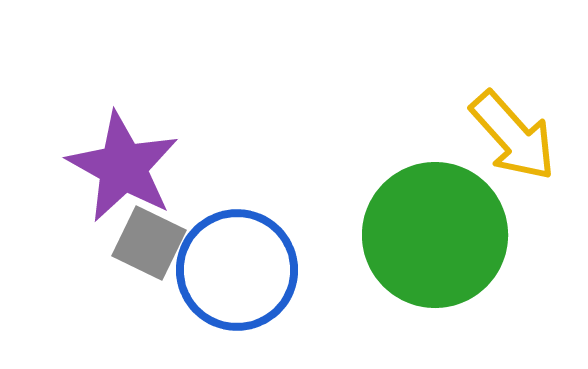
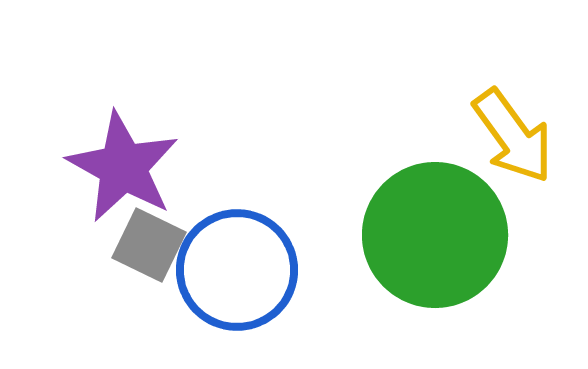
yellow arrow: rotated 6 degrees clockwise
gray square: moved 2 px down
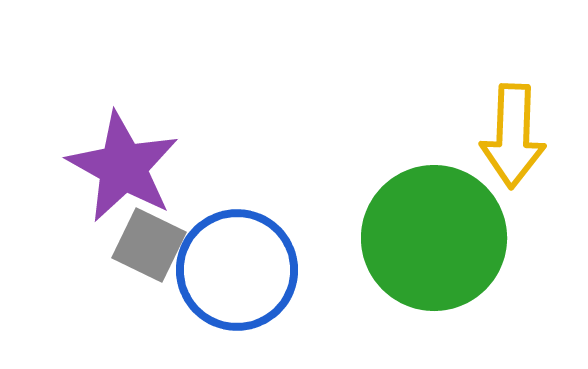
yellow arrow: rotated 38 degrees clockwise
green circle: moved 1 px left, 3 px down
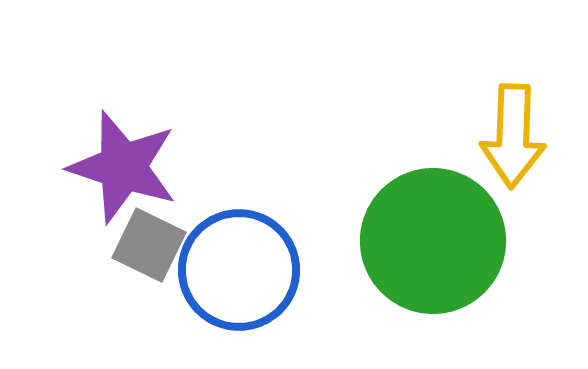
purple star: rotated 11 degrees counterclockwise
green circle: moved 1 px left, 3 px down
blue circle: moved 2 px right
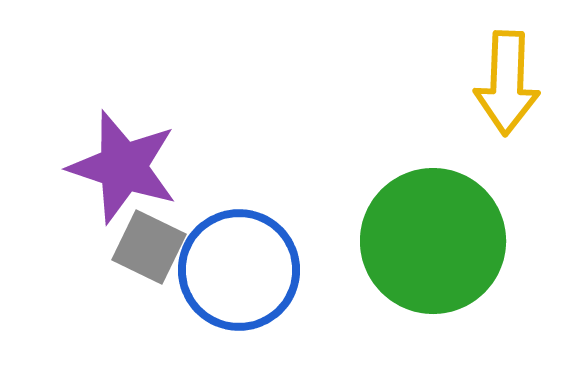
yellow arrow: moved 6 px left, 53 px up
gray square: moved 2 px down
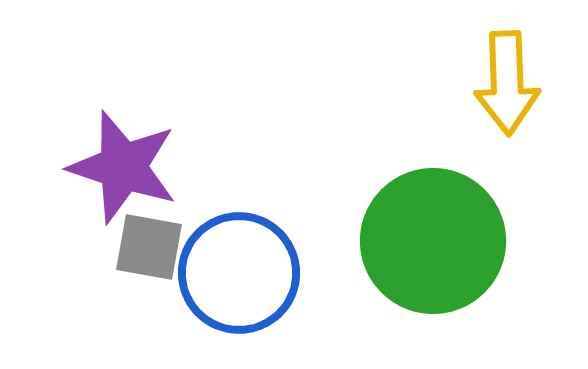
yellow arrow: rotated 4 degrees counterclockwise
gray square: rotated 16 degrees counterclockwise
blue circle: moved 3 px down
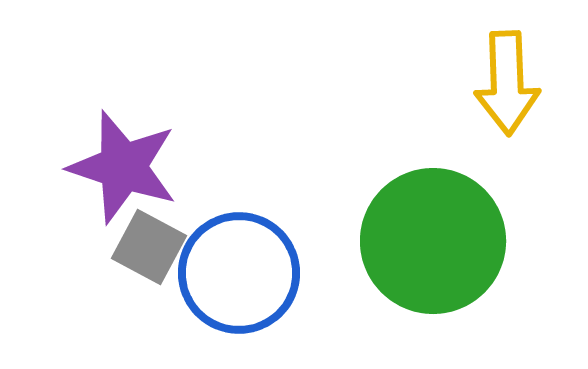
gray square: rotated 18 degrees clockwise
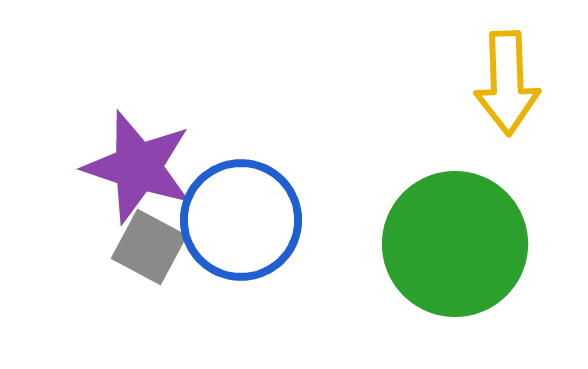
purple star: moved 15 px right
green circle: moved 22 px right, 3 px down
blue circle: moved 2 px right, 53 px up
